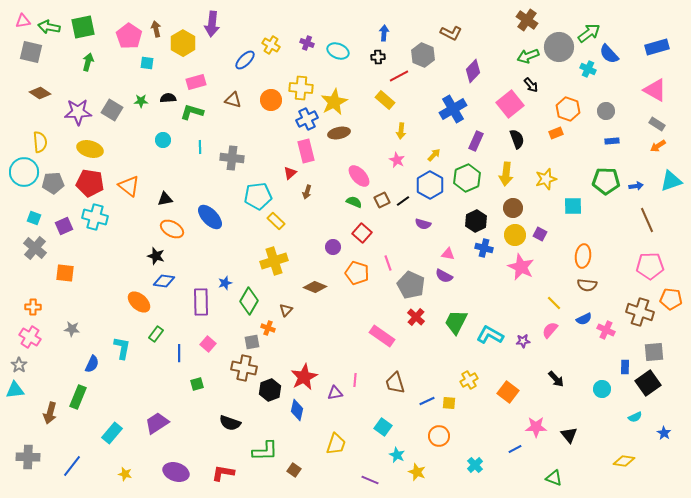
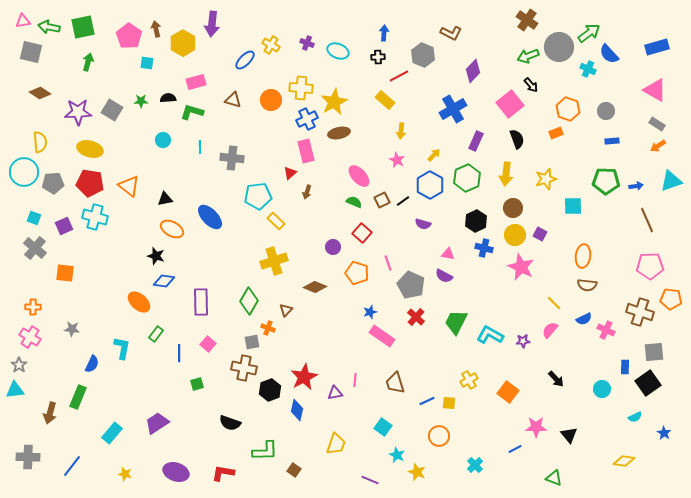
blue star at (225, 283): moved 145 px right, 29 px down
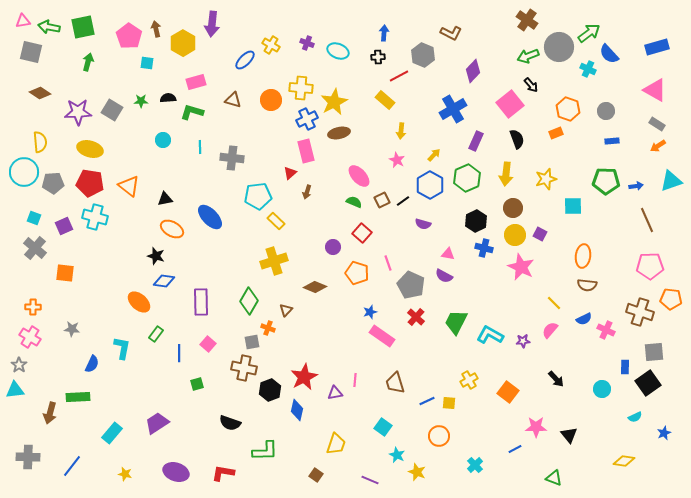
green rectangle at (78, 397): rotated 65 degrees clockwise
blue star at (664, 433): rotated 16 degrees clockwise
brown square at (294, 470): moved 22 px right, 5 px down
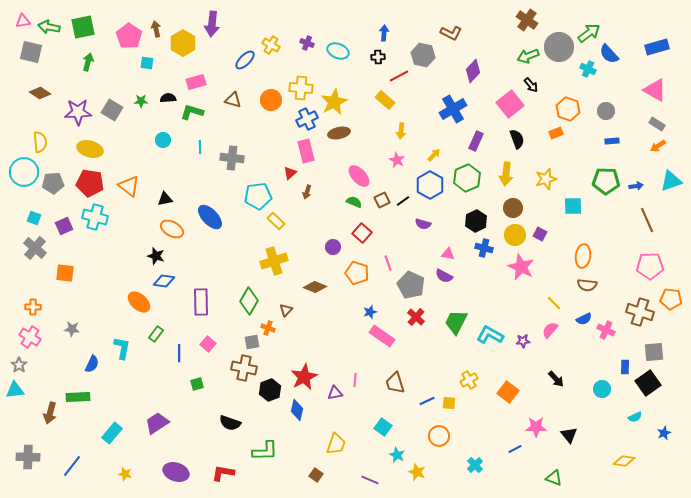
gray hexagon at (423, 55): rotated 10 degrees counterclockwise
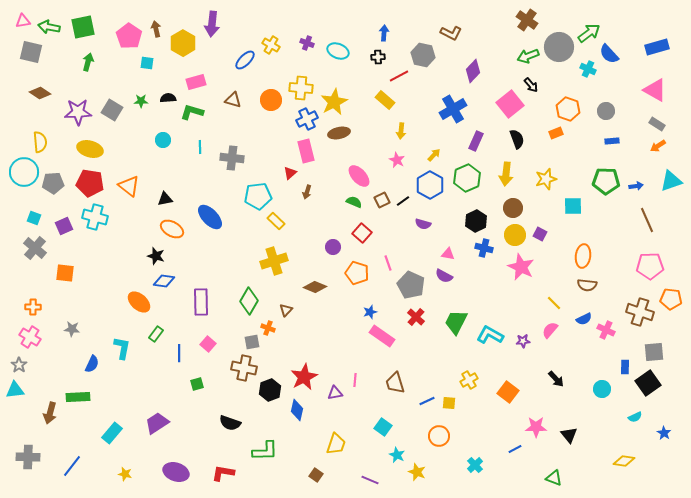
blue star at (664, 433): rotated 16 degrees counterclockwise
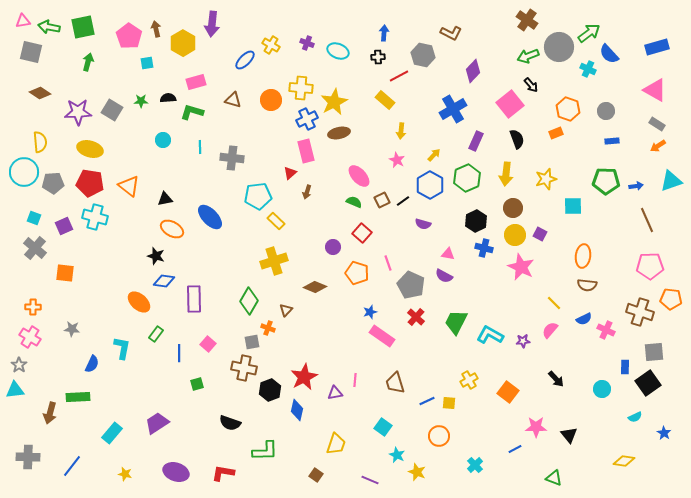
cyan square at (147, 63): rotated 16 degrees counterclockwise
purple rectangle at (201, 302): moved 7 px left, 3 px up
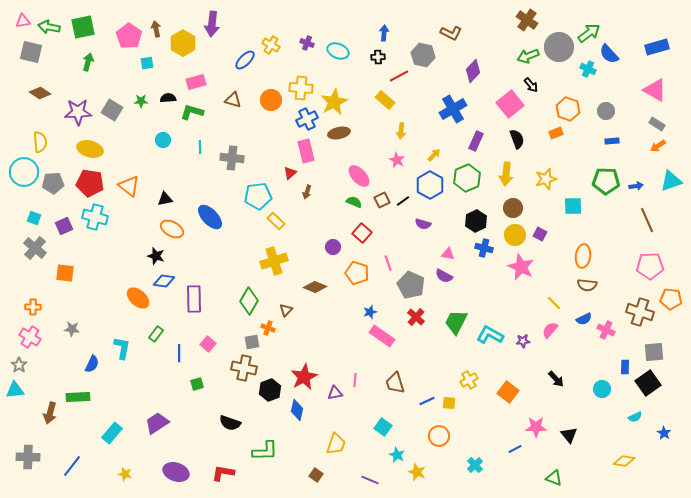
orange ellipse at (139, 302): moved 1 px left, 4 px up
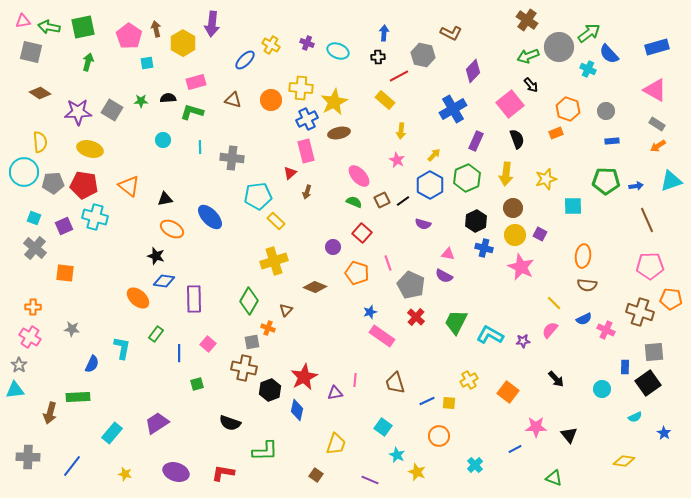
red pentagon at (90, 183): moved 6 px left, 2 px down
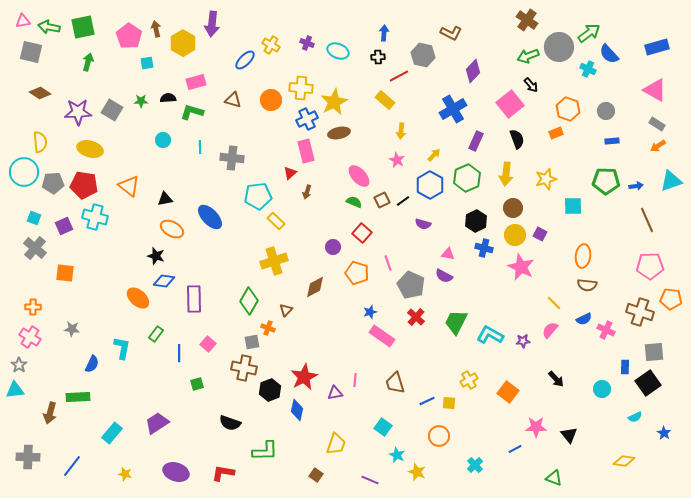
brown diamond at (315, 287): rotated 50 degrees counterclockwise
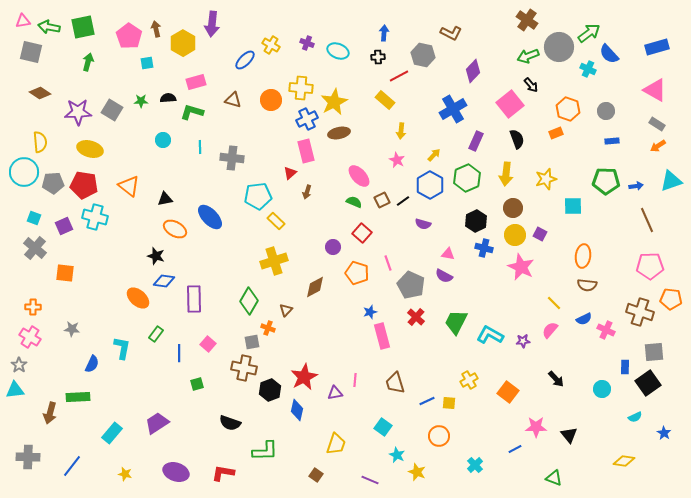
orange ellipse at (172, 229): moved 3 px right
pink rectangle at (382, 336): rotated 40 degrees clockwise
